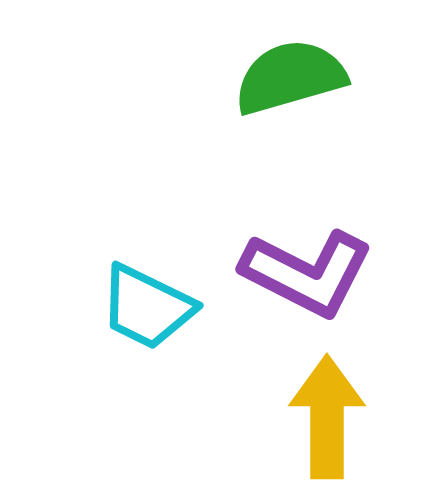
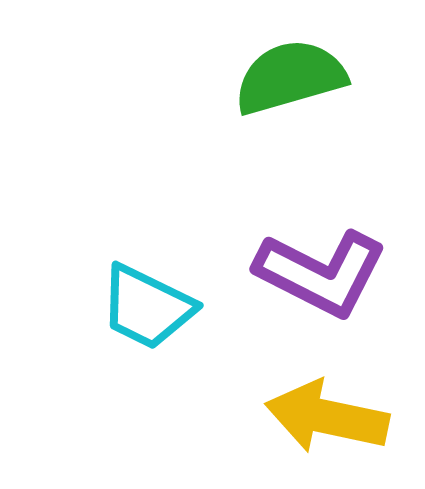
purple L-shape: moved 14 px right
yellow arrow: rotated 78 degrees counterclockwise
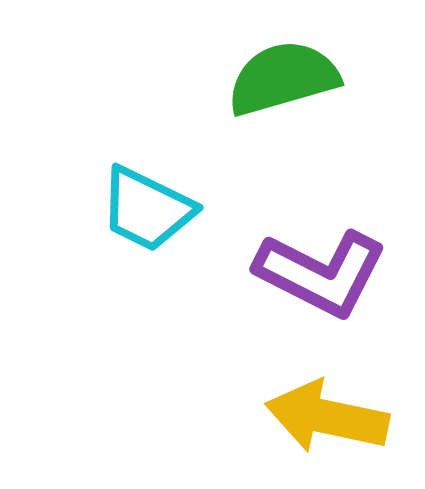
green semicircle: moved 7 px left, 1 px down
cyan trapezoid: moved 98 px up
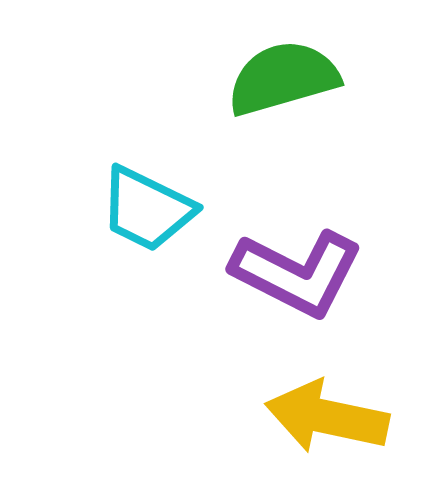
purple L-shape: moved 24 px left
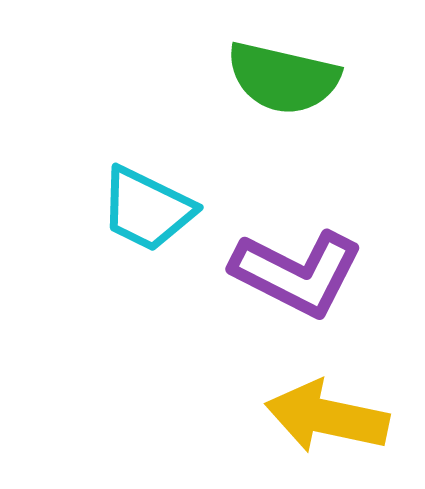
green semicircle: rotated 151 degrees counterclockwise
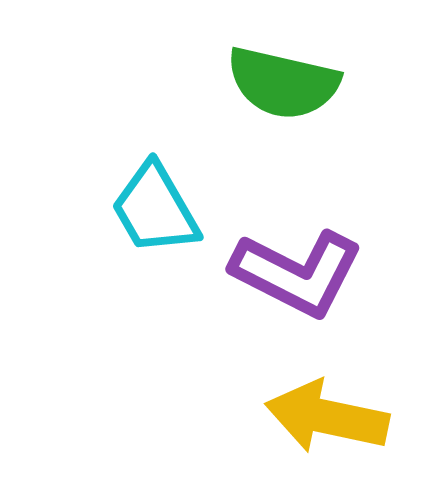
green semicircle: moved 5 px down
cyan trapezoid: moved 8 px right; rotated 34 degrees clockwise
